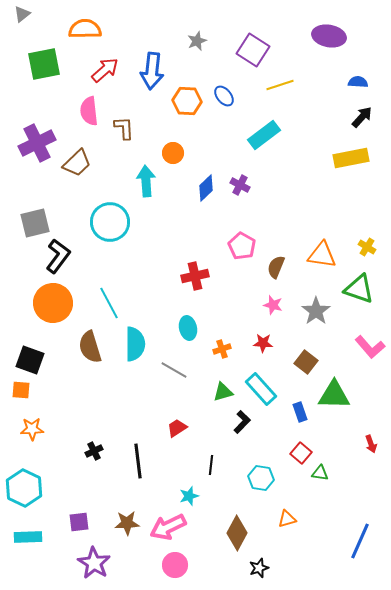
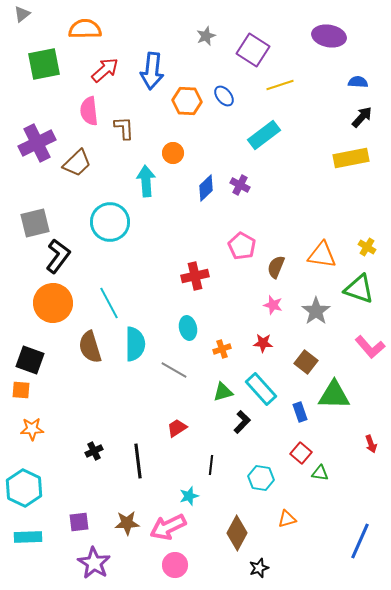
gray star at (197, 41): moved 9 px right, 5 px up
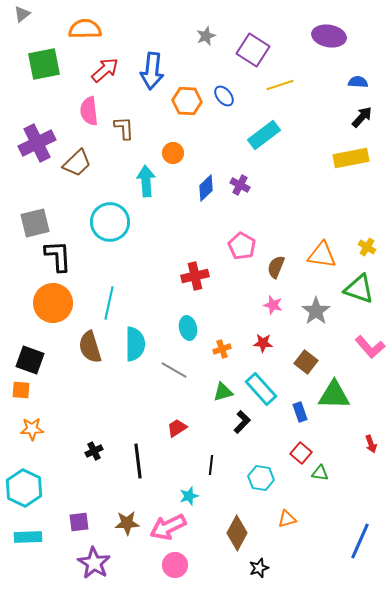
black L-shape at (58, 256): rotated 40 degrees counterclockwise
cyan line at (109, 303): rotated 40 degrees clockwise
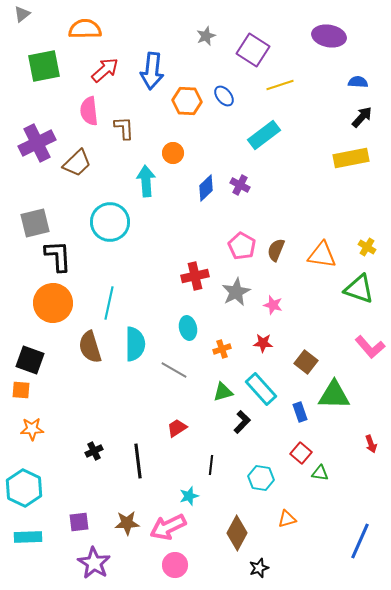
green square at (44, 64): moved 2 px down
brown semicircle at (276, 267): moved 17 px up
gray star at (316, 311): moved 80 px left, 19 px up; rotated 8 degrees clockwise
